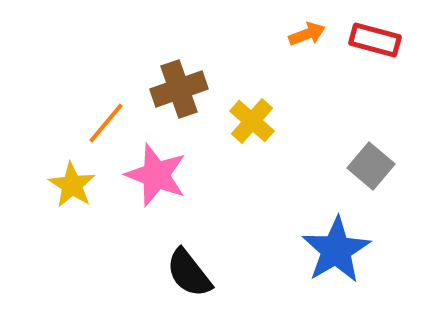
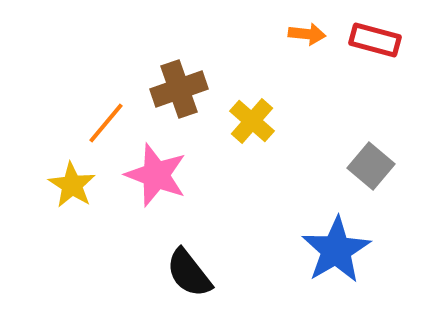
orange arrow: rotated 27 degrees clockwise
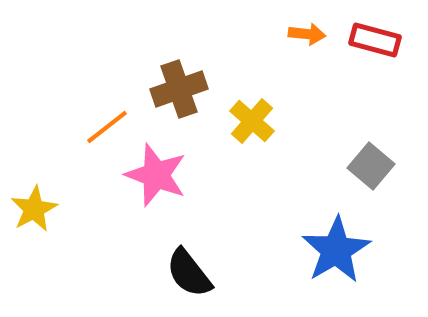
orange line: moved 1 px right, 4 px down; rotated 12 degrees clockwise
yellow star: moved 38 px left, 24 px down; rotated 12 degrees clockwise
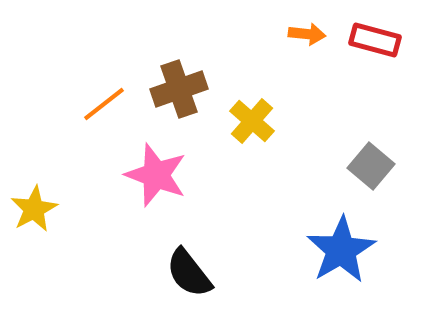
orange line: moved 3 px left, 23 px up
blue star: moved 5 px right
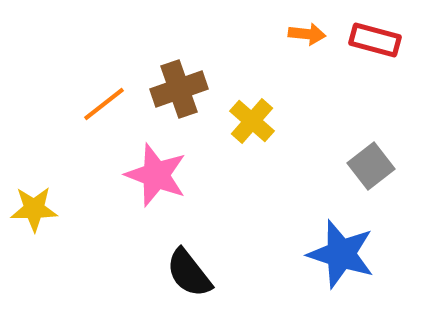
gray square: rotated 12 degrees clockwise
yellow star: rotated 27 degrees clockwise
blue star: moved 4 px down; rotated 24 degrees counterclockwise
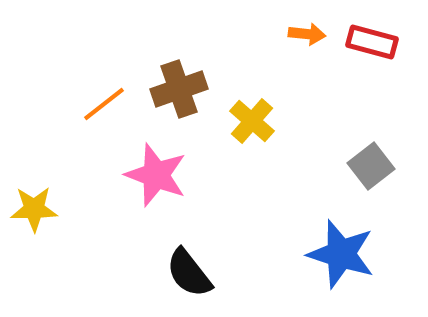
red rectangle: moved 3 px left, 2 px down
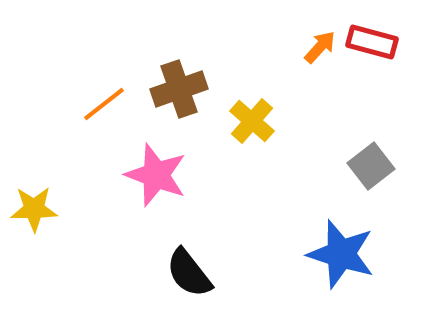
orange arrow: moved 13 px right, 13 px down; rotated 54 degrees counterclockwise
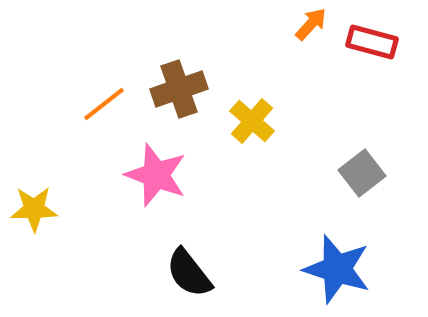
orange arrow: moved 9 px left, 23 px up
gray square: moved 9 px left, 7 px down
blue star: moved 4 px left, 15 px down
